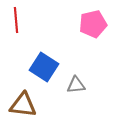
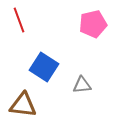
red line: moved 3 px right; rotated 15 degrees counterclockwise
gray triangle: moved 6 px right
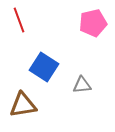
pink pentagon: moved 1 px up
brown triangle: rotated 16 degrees counterclockwise
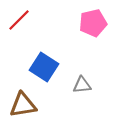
red line: rotated 65 degrees clockwise
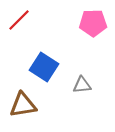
pink pentagon: rotated 12 degrees clockwise
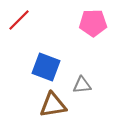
blue square: moved 2 px right; rotated 12 degrees counterclockwise
brown triangle: moved 30 px right
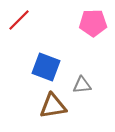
brown triangle: moved 1 px down
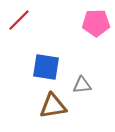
pink pentagon: moved 3 px right
blue square: rotated 12 degrees counterclockwise
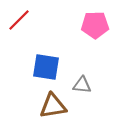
pink pentagon: moved 1 px left, 2 px down
gray triangle: rotated 12 degrees clockwise
